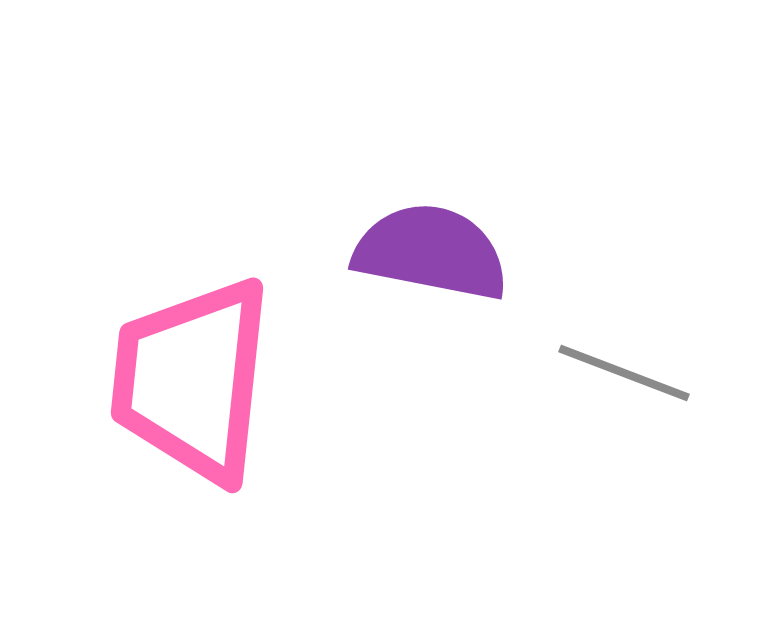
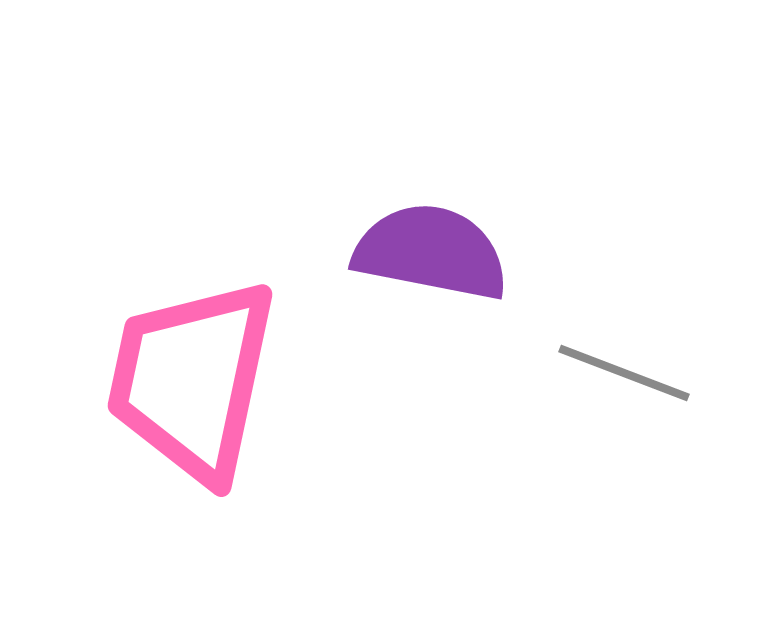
pink trapezoid: rotated 6 degrees clockwise
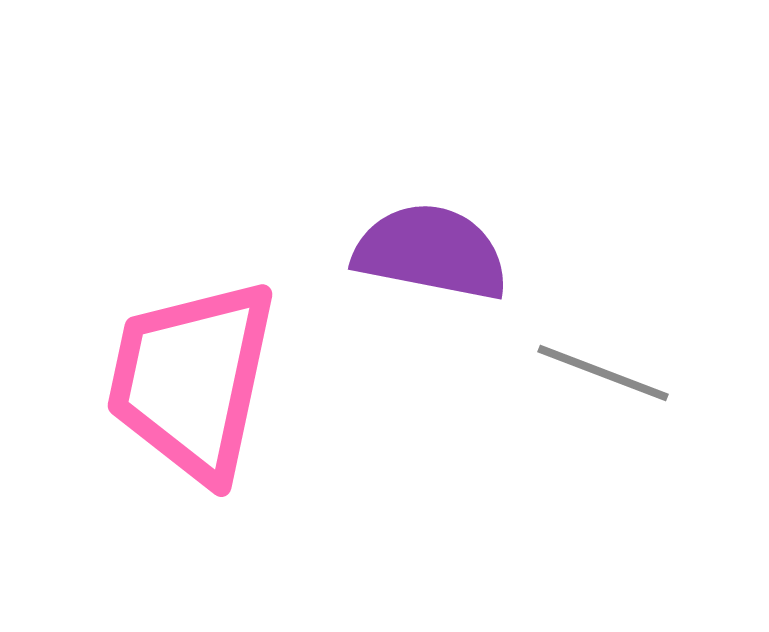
gray line: moved 21 px left
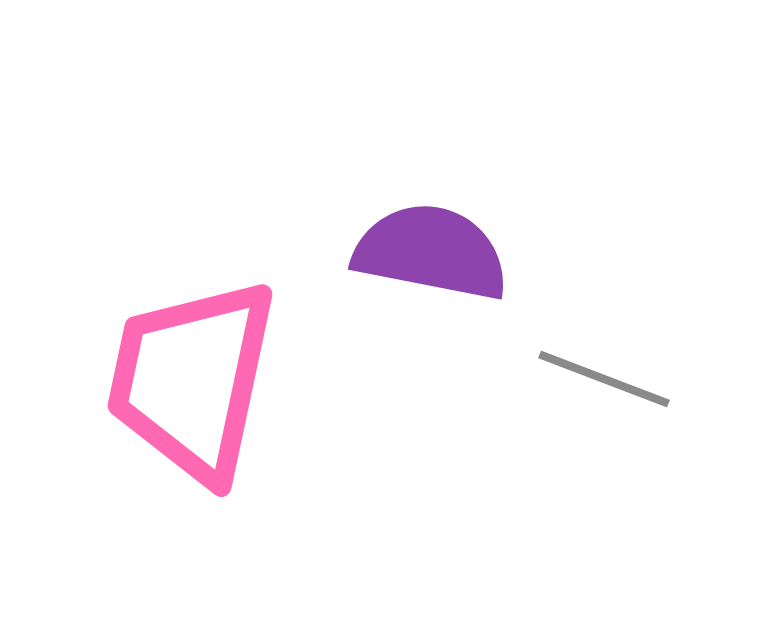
gray line: moved 1 px right, 6 px down
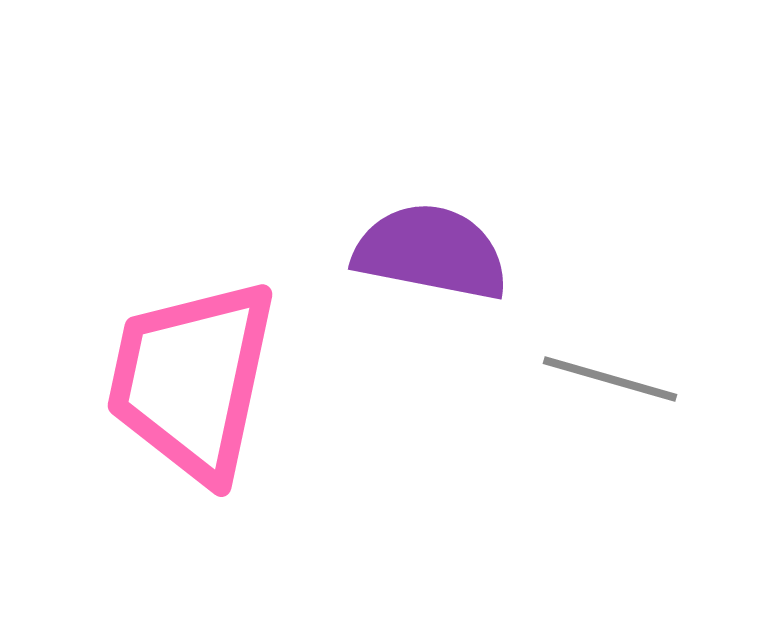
gray line: moved 6 px right; rotated 5 degrees counterclockwise
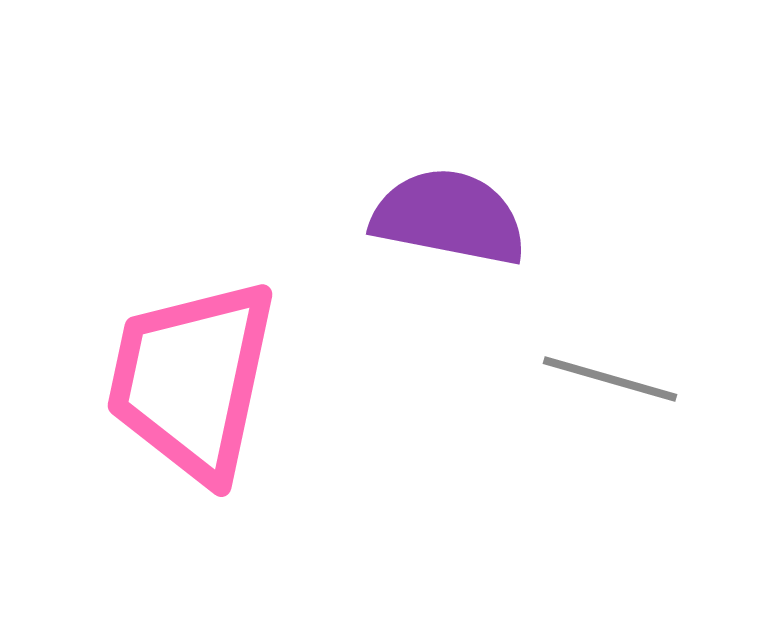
purple semicircle: moved 18 px right, 35 px up
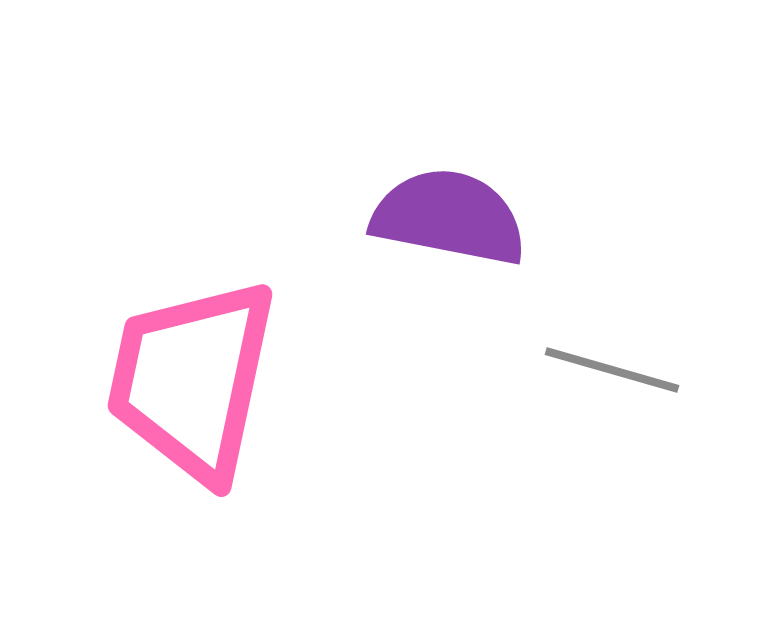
gray line: moved 2 px right, 9 px up
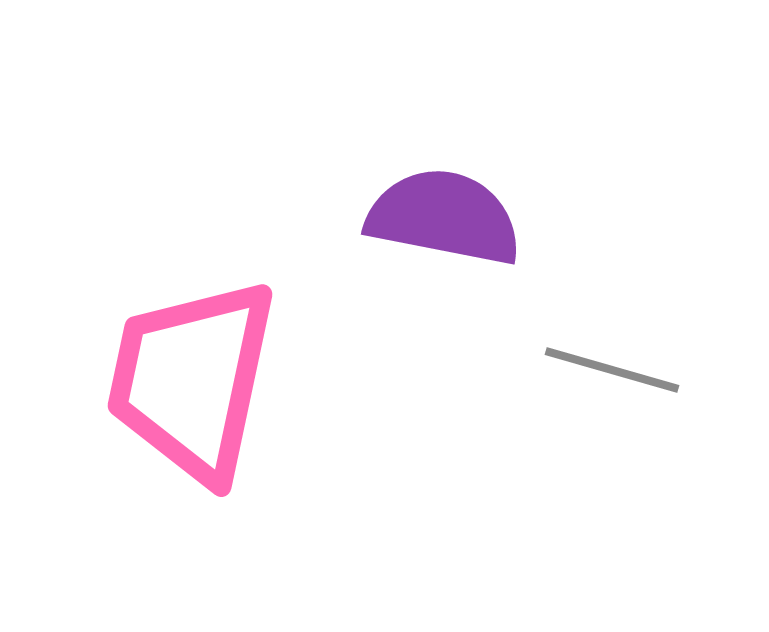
purple semicircle: moved 5 px left
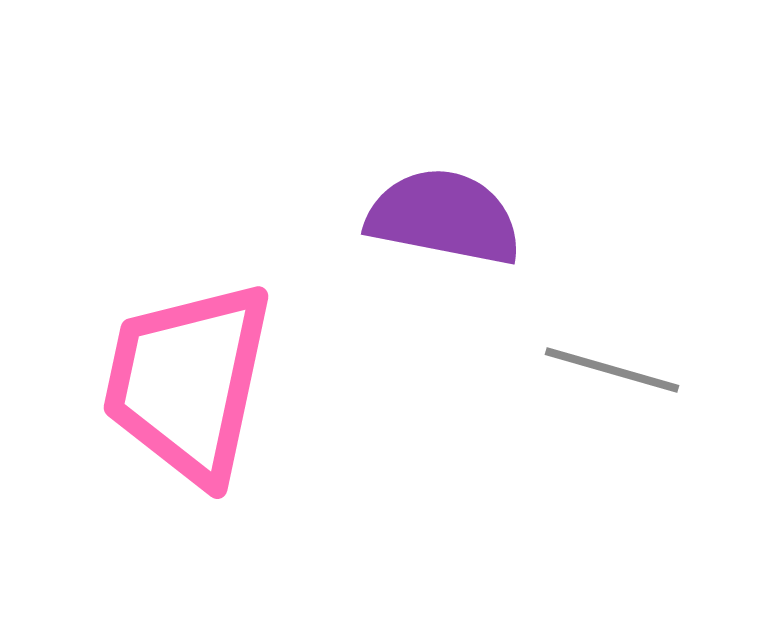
pink trapezoid: moved 4 px left, 2 px down
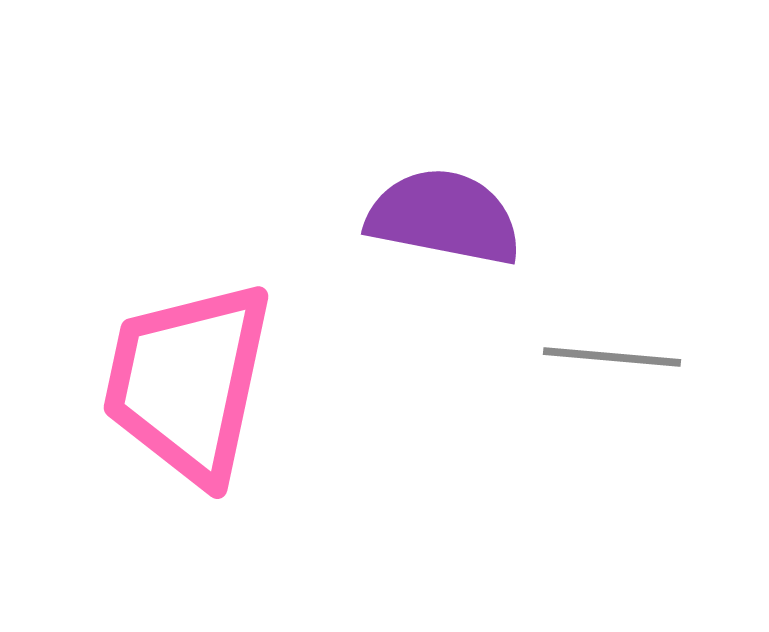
gray line: moved 13 px up; rotated 11 degrees counterclockwise
